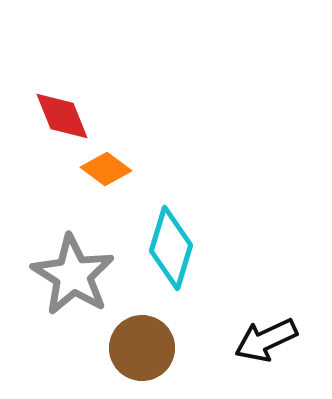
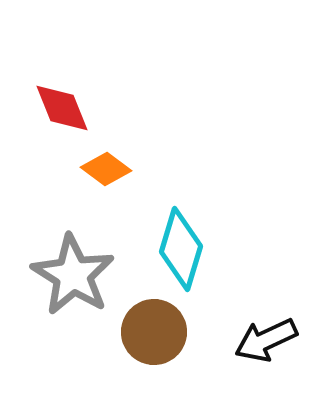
red diamond: moved 8 px up
cyan diamond: moved 10 px right, 1 px down
brown circle: moved 12 px right, 16 px up
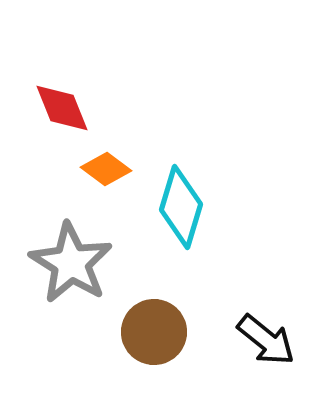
cyan diamond: moved 42 px up
gray star: moved 2 px left, 12 px up
black arrow: rotated 116 degrees counterclockwise
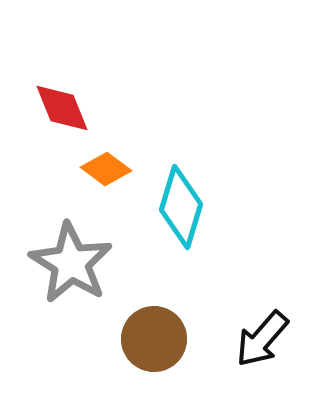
brown circle: moved 7 px down
black arrow: moved 4 px left, 1 px up; rotated 92 degrees clockwise
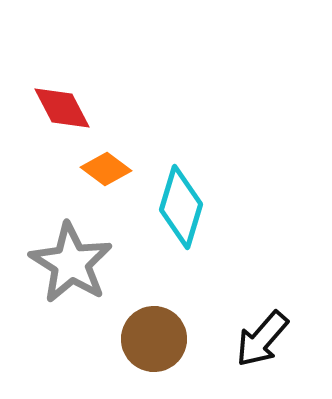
red diamond: rotated 6 degrees counterclockwise
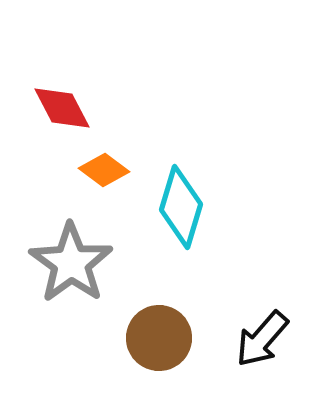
orange diamond: moved 2 px left, 1 px down
gray star: rotated 4 degrees clockwise
brown circle: moved 5 px right, 1 px up
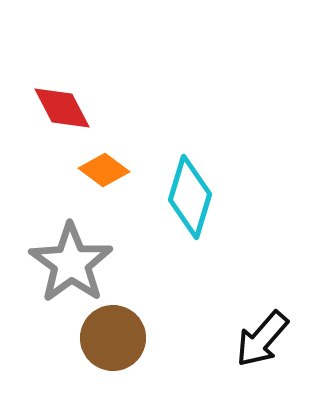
cyan diamond: moved 9 px right, 10 px up
brown circle: moved 46 px left
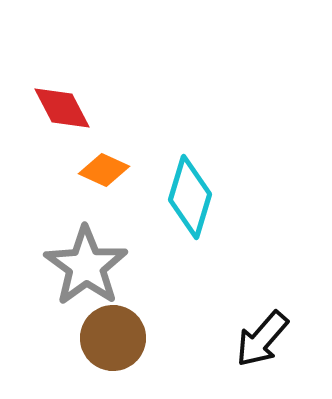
orange diamond: rotated 12 degrees counterclockwise
gray star: moved 15 px right, 3 px down
